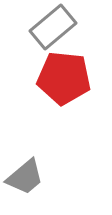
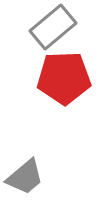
red pentagon: rotated 8 degrees counterclockwise
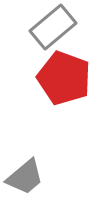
red pentagon: rotated 22 degrees clockwise
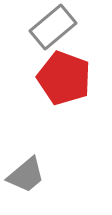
gray trapezoid: moved 1 px right, 2 px up
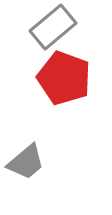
gray trapezoid: moved 13 px up
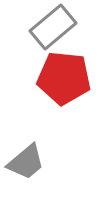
red pentagon: rotated 14 degrees counterclockwise
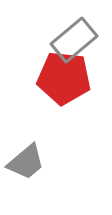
gray rectangle: moved 21 px right, 13 px down
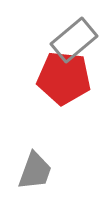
gray trapezoid: moved 9 px right, 9 px down; rotated 30 degrees counterclockwise
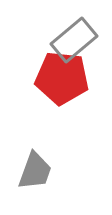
red pentagon: moved 2 px left
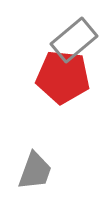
red pentagon: moved 1 px right, 1 px up
